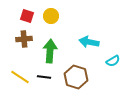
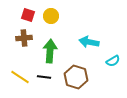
red square: moved 1 px right, 1 px up
brown cross: moved 1 px up
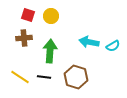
cyan semicircle: moved 15 px up
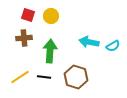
yellow line: rotated 66 degrees counterclockwise
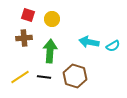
yellow circle: moved 1 px right, 3 px down
brown hexagon: moved 1 px left, 1 px up
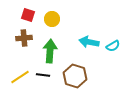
black line: moved 1 px left, 2 px up
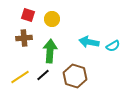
black line: rotated 48 degrees counterclockwise
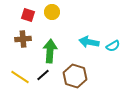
yellow circle: moved 7 px up
brown cross: moved 1 px left, 1 px down
yellow line: rotated 66 degrees clockwise
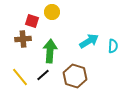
red square: moved 4 px right, 6 px down
cyan arrow: moved 1 px up; rotated 138 degrees clockwise
cyan semicircle: rotated 56 degrees counterclockwise
yellow line: rotated 18 degrees clockwise
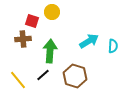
yellow line: moved 2 px left, 3 px down
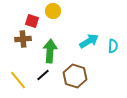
yellow circle: moved 1 px right, 1 px up
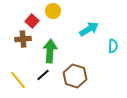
red square: rotated 24 degrees clockwise
cyan arrow: moved 12 px up
